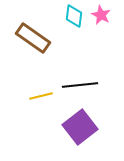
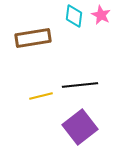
brown rectangle: rotated 44 degrees counterclockwise
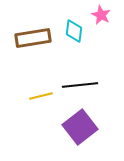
cyan diamond: moved 15 px down
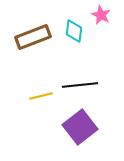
brown rectangle: moved 1 px up; rotated 12 degrees counterclockwise
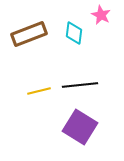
cyan diamond: moved 2 px down
brown rectangle: moved 4 px left, 3 px up
yellow line: moved 2 px left, 5 px up
purple square: rotated 20 degrees counterclockwise
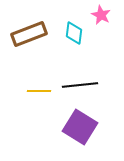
yellow line: rotated 15 degrees clockwise
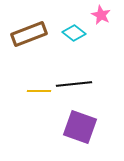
cyan diamond: rotated 60 degrees counterclockwise
black line: moved 6 px left, 1 px up
purple square: rotated 12 degrees counterclockwise
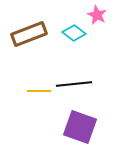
pink star: moved 4 px left
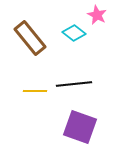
brown rectangle: moved 1 px right, 4 px down; rotated 72 degrees clockwise
yellow line: moved 4 px left
